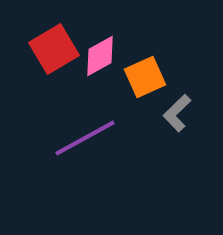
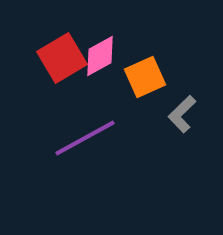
red square: moved 8 px right, 9 px down
gray L-shape: moved 5 px right, 1 px down
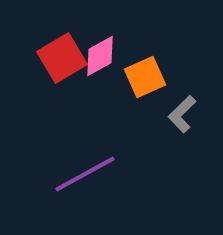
purple line: moved 36 px down
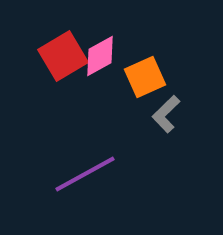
red square: moved 1 px right, 2 px up
gray L-shape: moved 16 px left
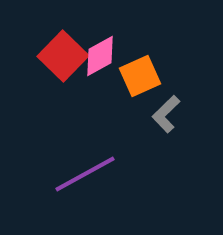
red square: rotated 15 degrees counterclockwise
orange square: moved 5 px left, 1 px up
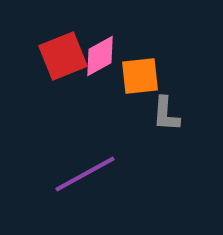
red square: rotated 24 degrees clockwise
orange square: rotated 18 degrees clockwise
gray L-shape: rotated 42 degrees counterclockwise
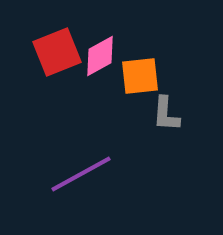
red square: moved 6 px left, 4 px up
purple line: moved 4 px left
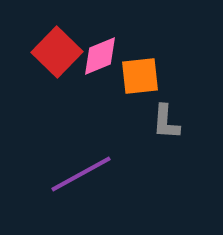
red square: rotated 24 degrees counterclockwise
pink diamond: rotated 6 degrees clockwise
gray L-shape: moved 8 px down
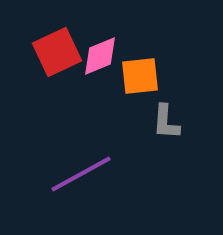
red square: rotated 21 degrees clockwise
